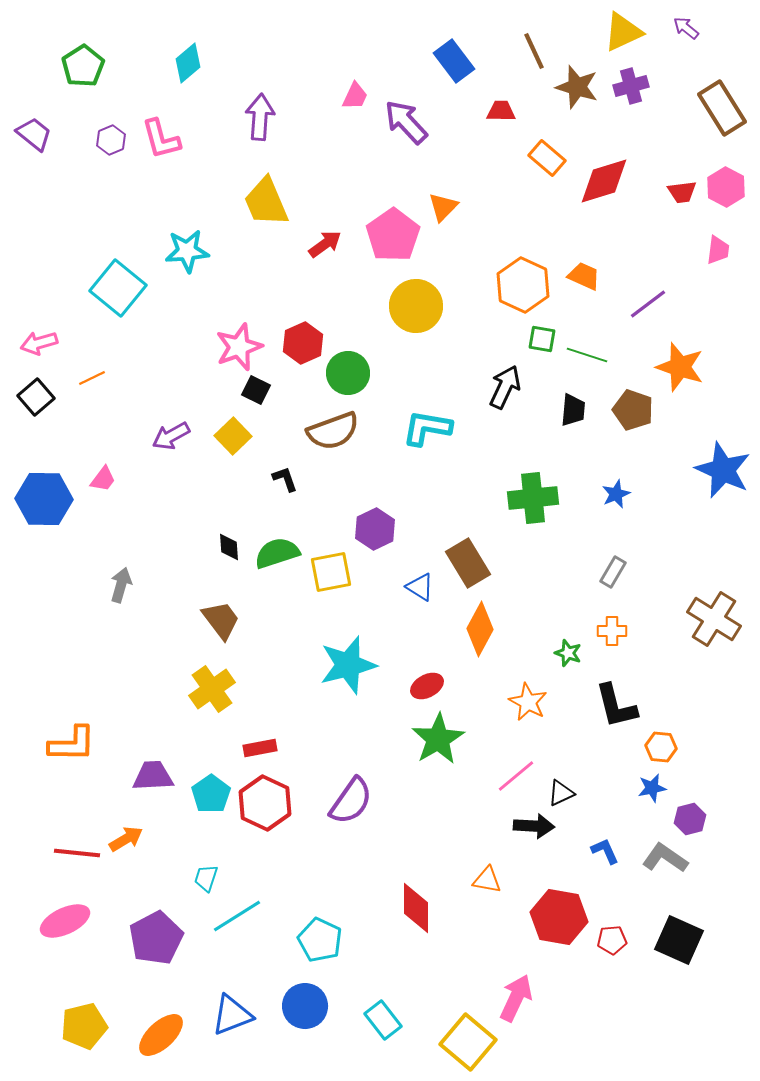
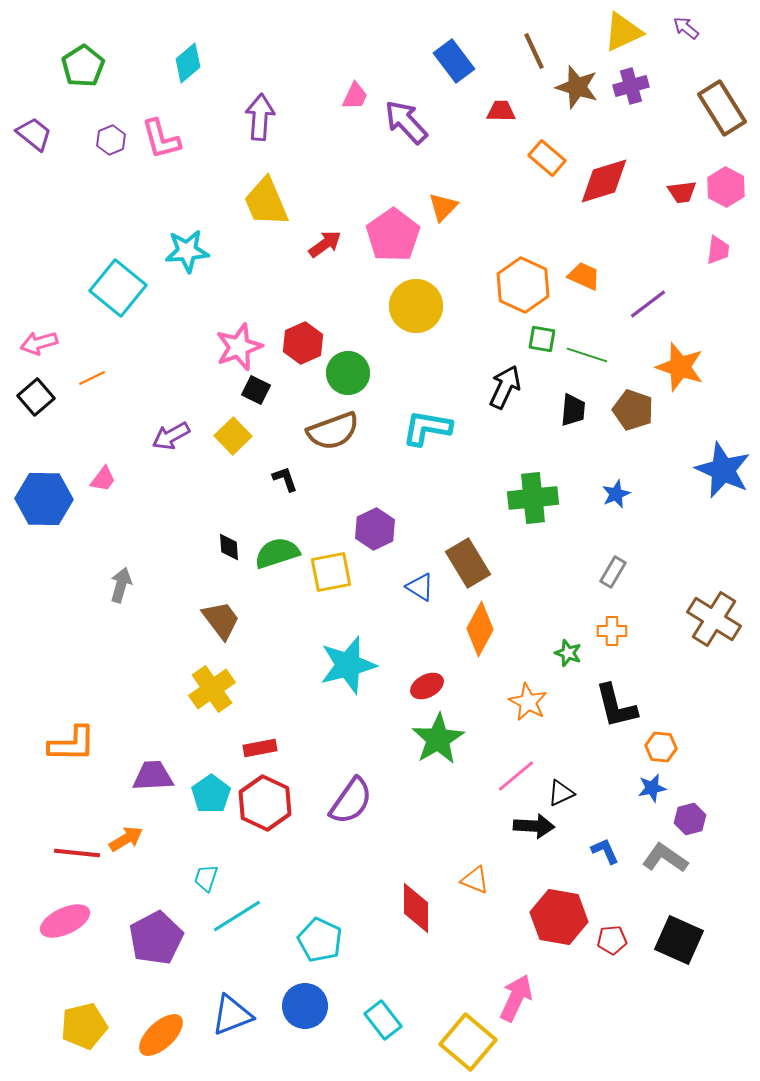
orange triangle at (487, 880): moved 12 px left; rotated 12 degrees clockwise
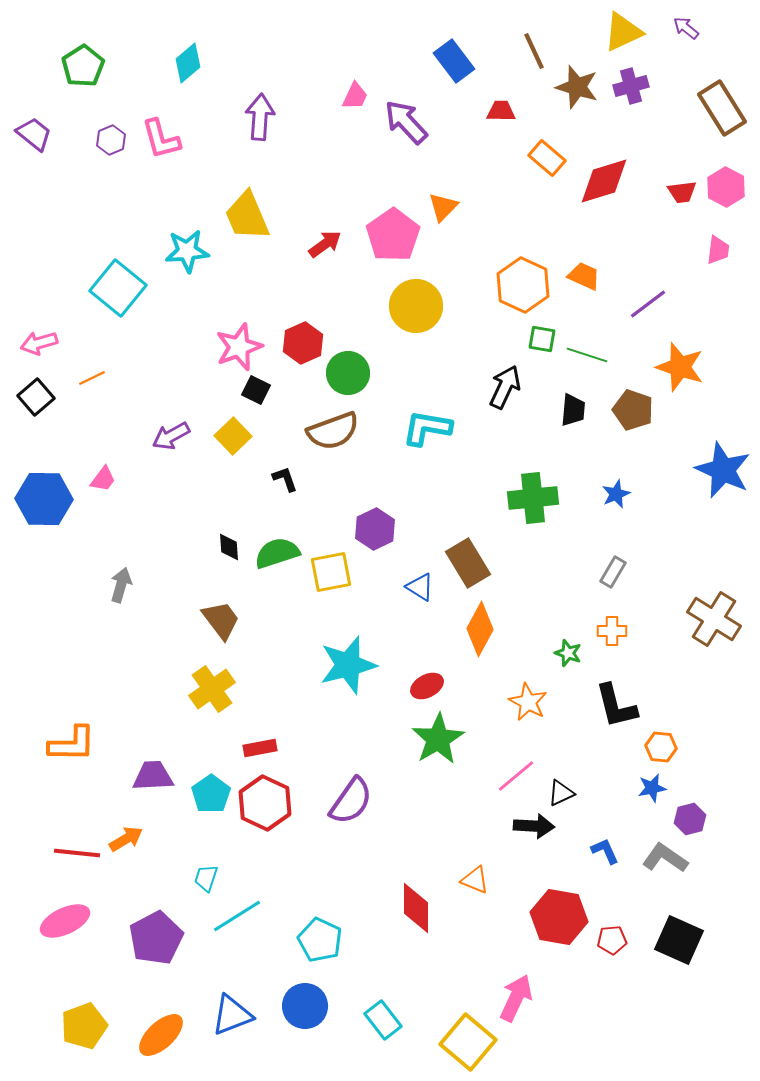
yellow trapezoid at (266, 202): moved 19 px left, 14 px down
yellow pentagon at (84, 1026): rotated 6 degrees counterclockwise
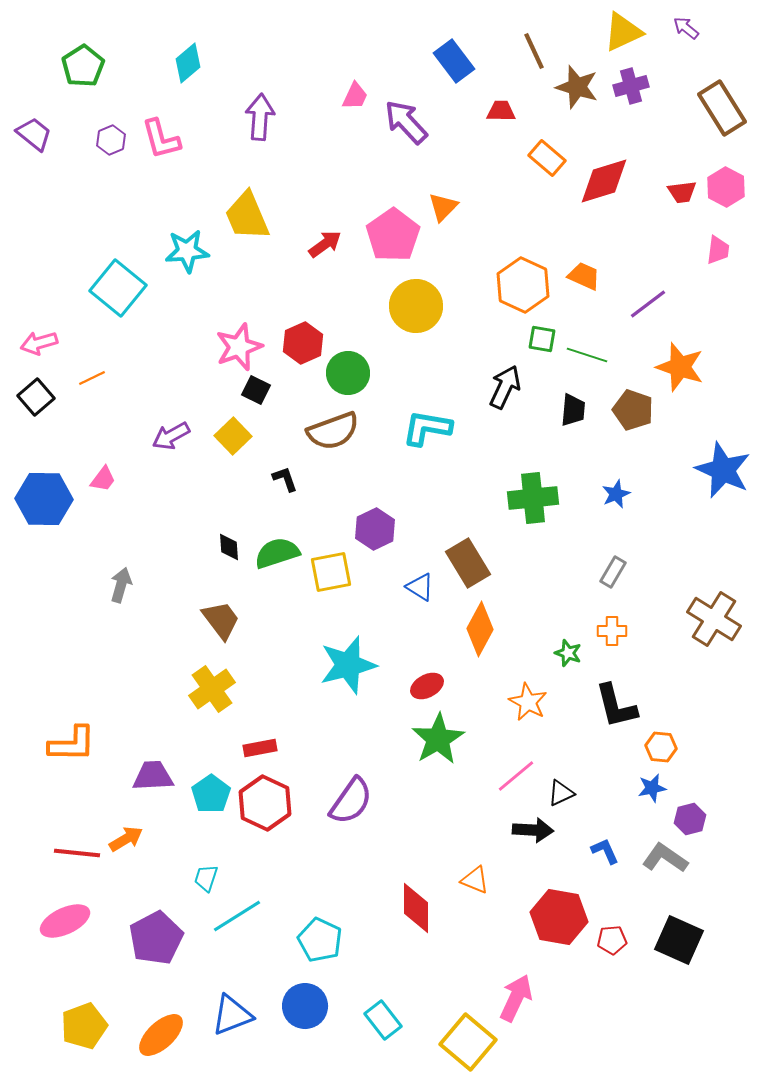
black arrow at (534, 826): moved 1 px left, 4 px down
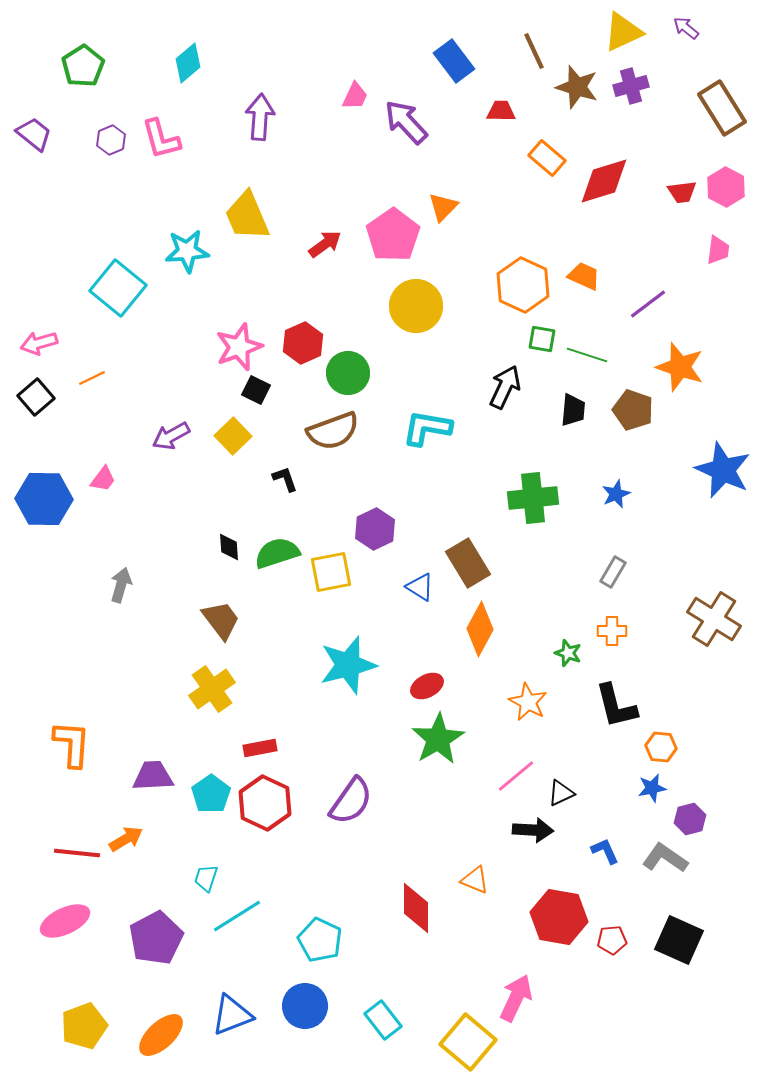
orange L-shape at (72, 744): rotated 87 degrees counterclockwise
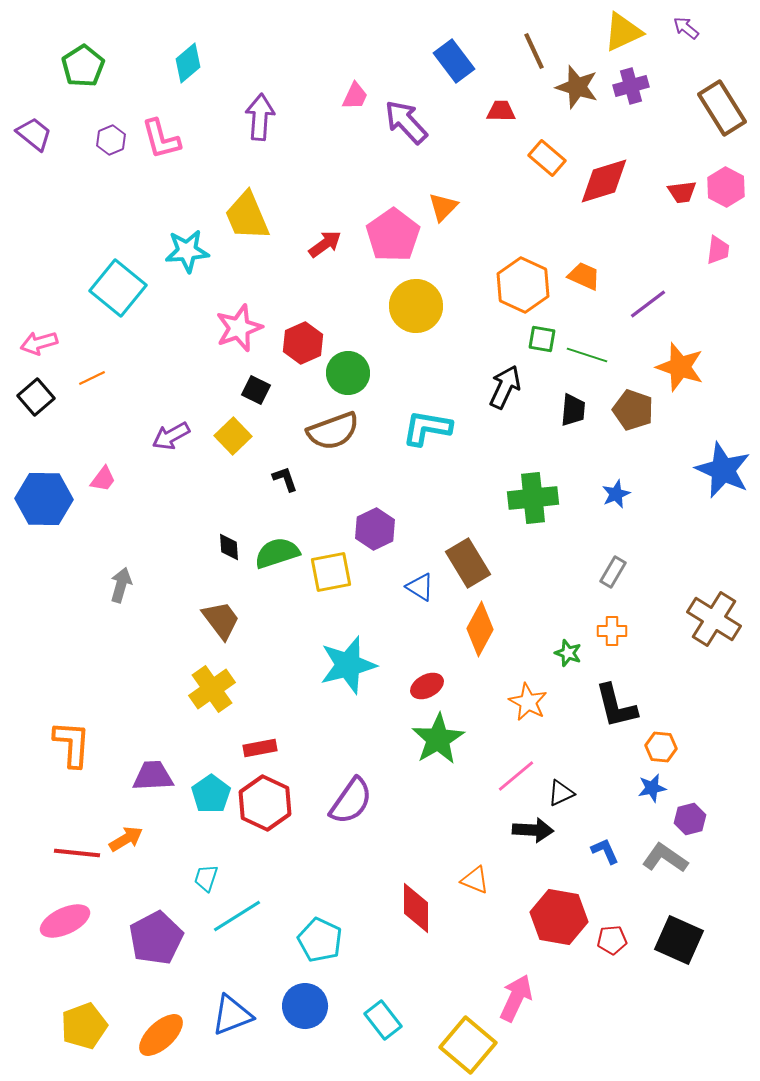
pink star at (239, 347): moved 19 px up
yellow square at (468, 1042): moved 3 px down
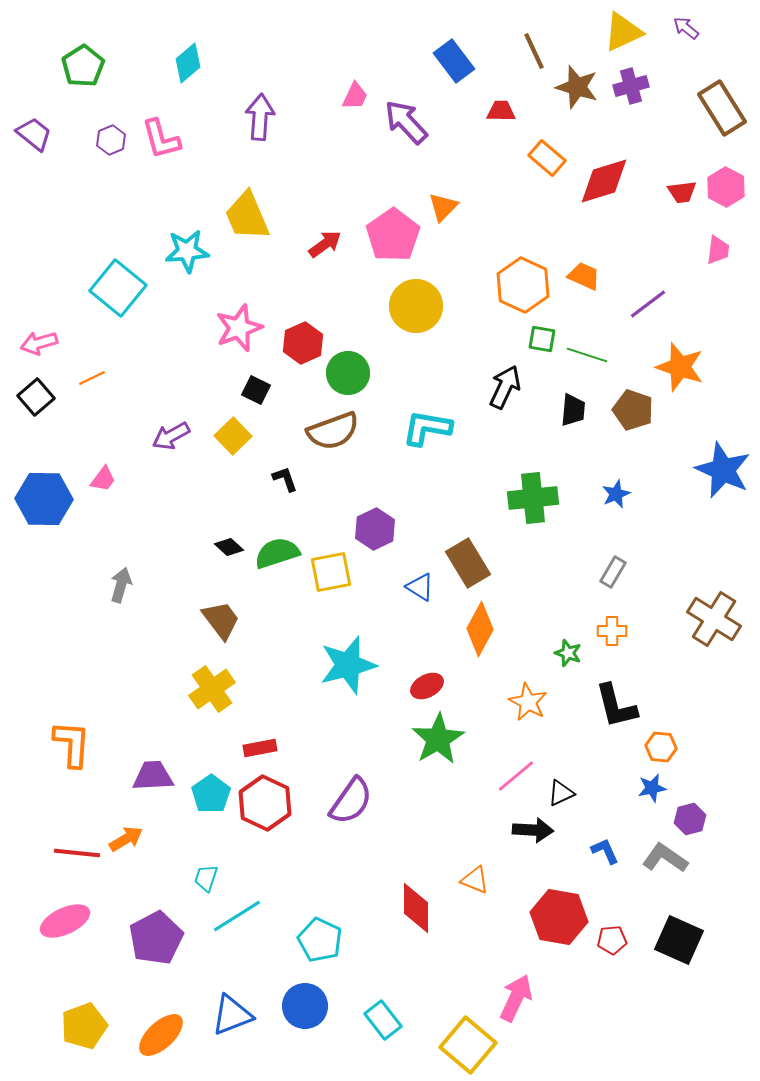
black diamond at (229, 547): rotated 44 degrees counterclockwise
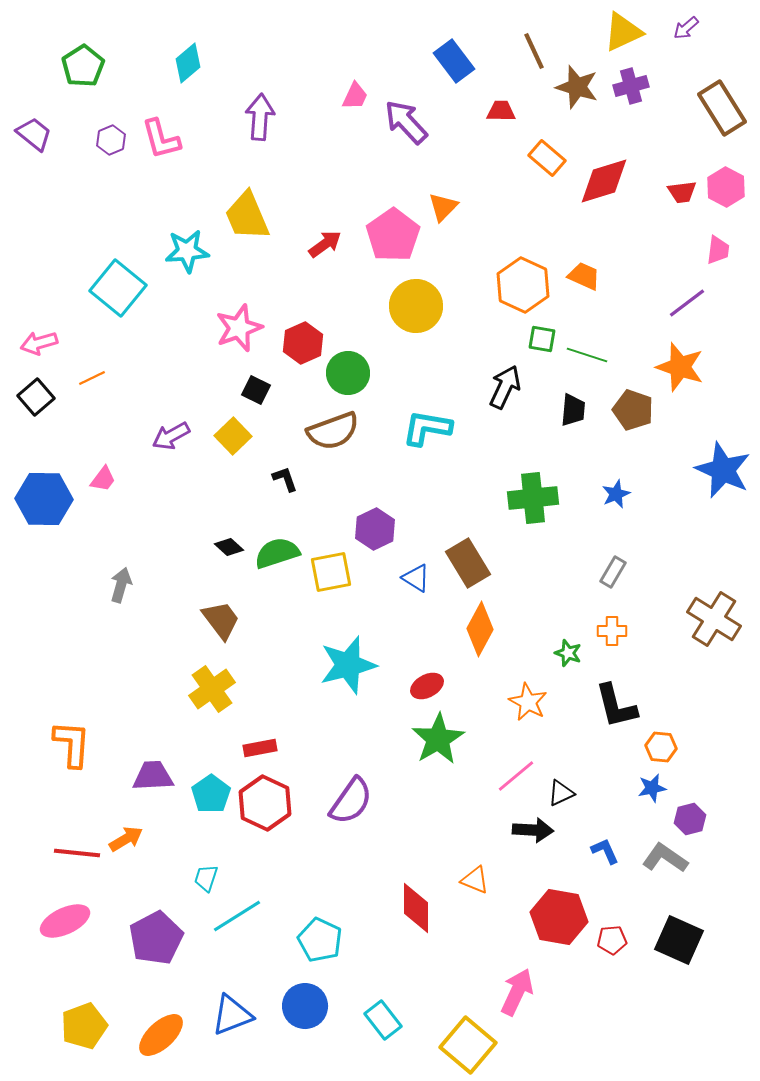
purple arrow at (686, 28): rotated 80 degrees counterclockwise
purple line at (648, 304): moved 39 px right, 1 px up
blue triangle at (420, 587): moved 4 px left, 9 px up
pink arrow at (516, 998): moved 1 px right, 6 px up
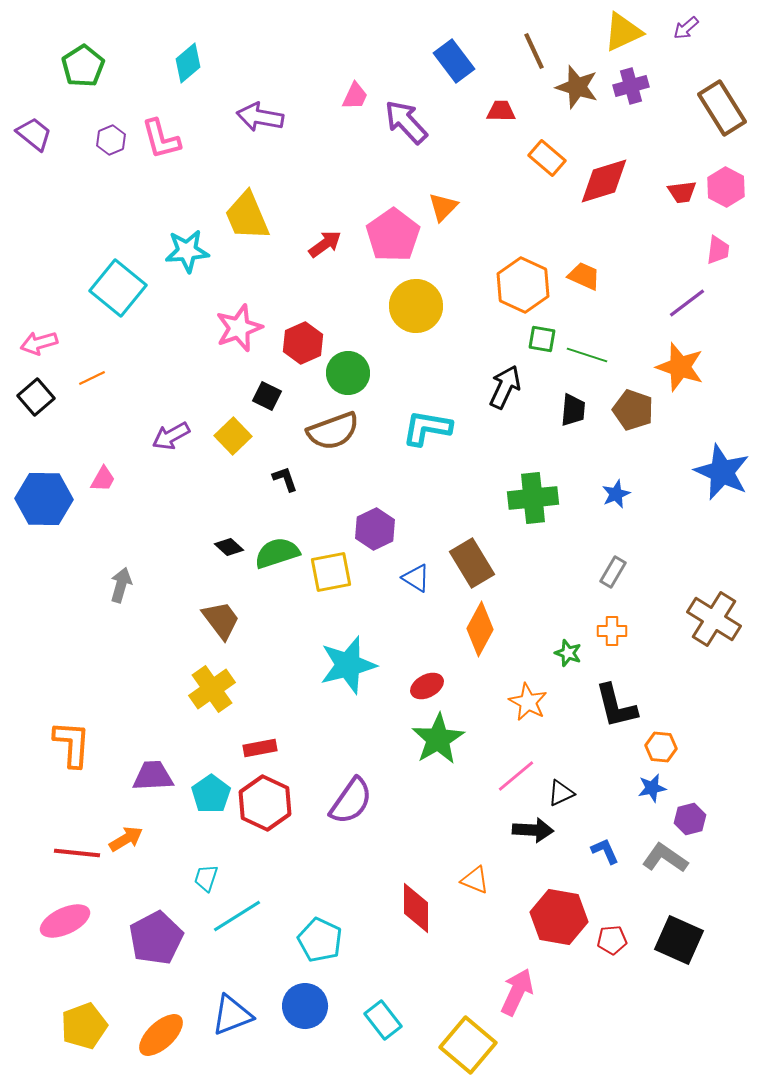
purple arrow at (260, 117): rotated 84 degrees counterclockwise
black square at (256, 390): moved 11 px right, 6 px down
blue star at (723, 470): moved 1 px left, 2 px down
pink trapezoid at (103, 479): rotated 8 degrees counterclockwise
brown rectangle at (468, 563): moved 4 px right
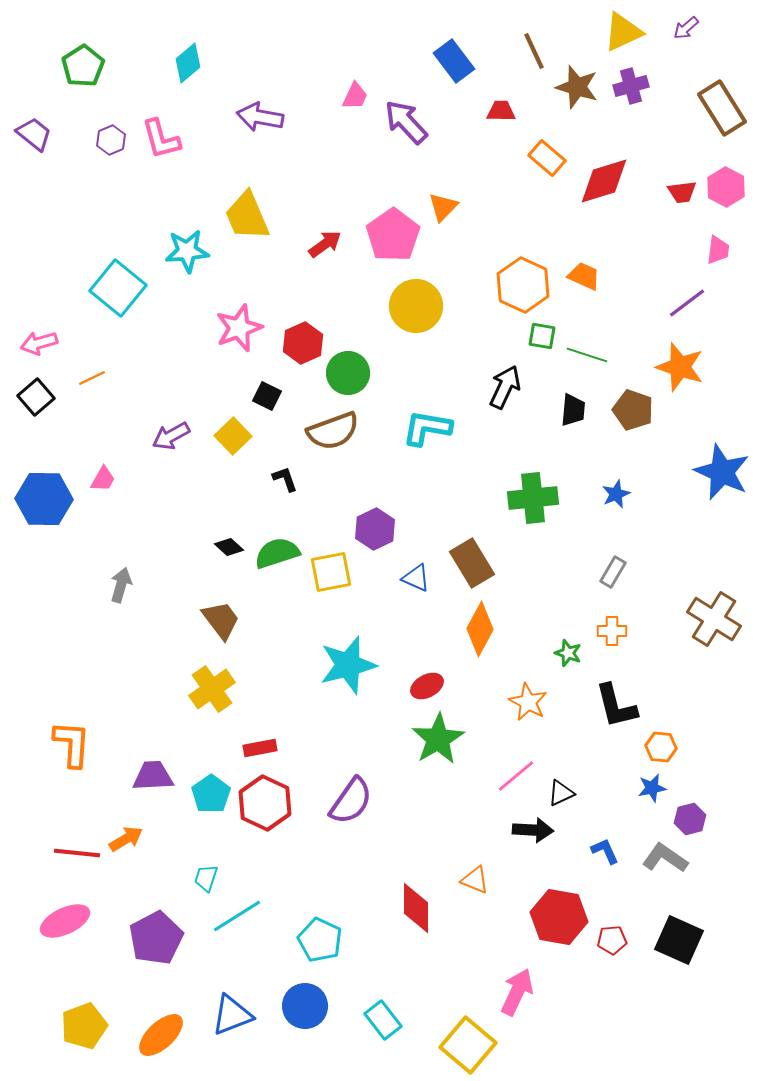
green square at (542, 339): moved 3 px up
blue triangle at (416, 578): rotated 8 degrees counterclockwise
